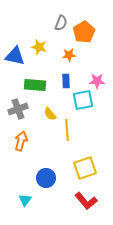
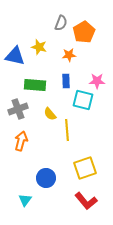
cyan square: rotated 25 degrees clockwise
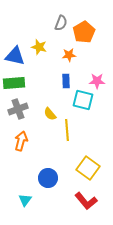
green rectangle: moved 21 px left, 2 px up; rotated 10 degrees counterclockwise
yellow square: moved 3 px right; rotated 35 degrees counterclockwise
blue circle: moved 2 px right
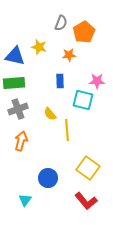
blue rectangle: moved 6 px left
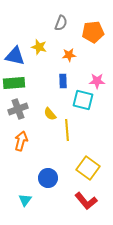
orange pentagon: moved 9 px right; rotated 25 degrees clockwise
blue rectangle: moved 3 px right
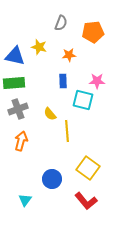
yellow line: moved 1 px down
blue circle: moved 4 px right, 1 px down
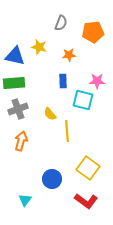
red L-shape: rotated 15 degrees counterclockwise
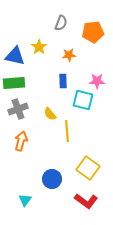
yellow star: rotated 21 degrees clockwise
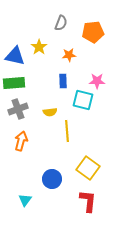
yellow semicircle: moved 2 px up; rotated 56 degrees counterclockwise
red L-shape: moved 2 px right; rotated 120 degrees counterclockwise
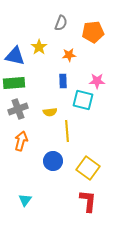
blue circle: moved 1 px right, 18 px up
